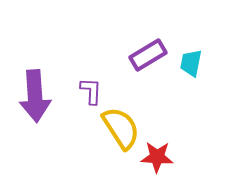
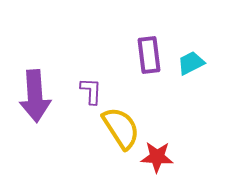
purple rectangle: moved 1 px right; rotated 66 degrees counterclockwise
cyan trapezoid: rotated 52 degrees clockwise
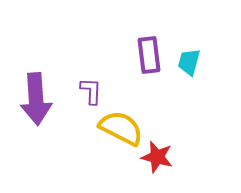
cyan trapezoid: moved 2 px left, 1 px up; rotated 48 degrees counterclockwise
purple arrow: moved 1 px right, 3 px down
yellow semicircle: rotated 30 degrees counterclockwise
red star: rotated 12 degrees clockwise
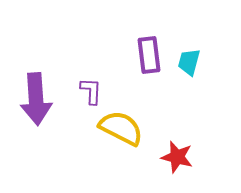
red star: moved 20 px right
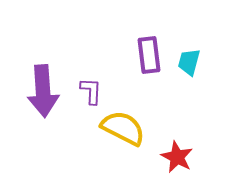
purple arrow: moved 7 px right, 8 px up
yellow semicircle: moved 2 px right
red star: rotated 12 degrees clockwise
